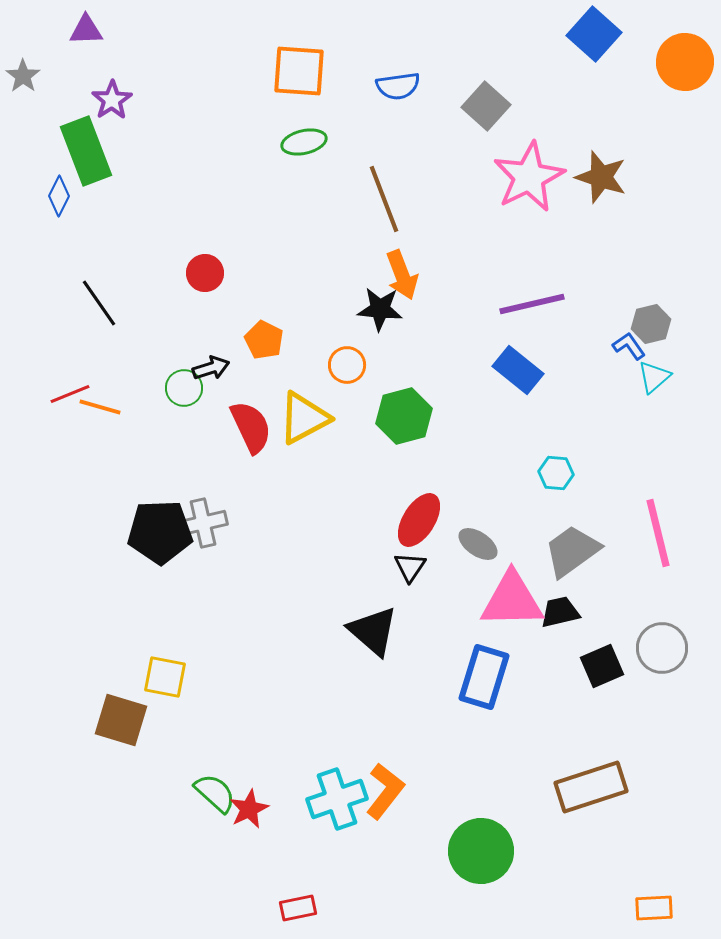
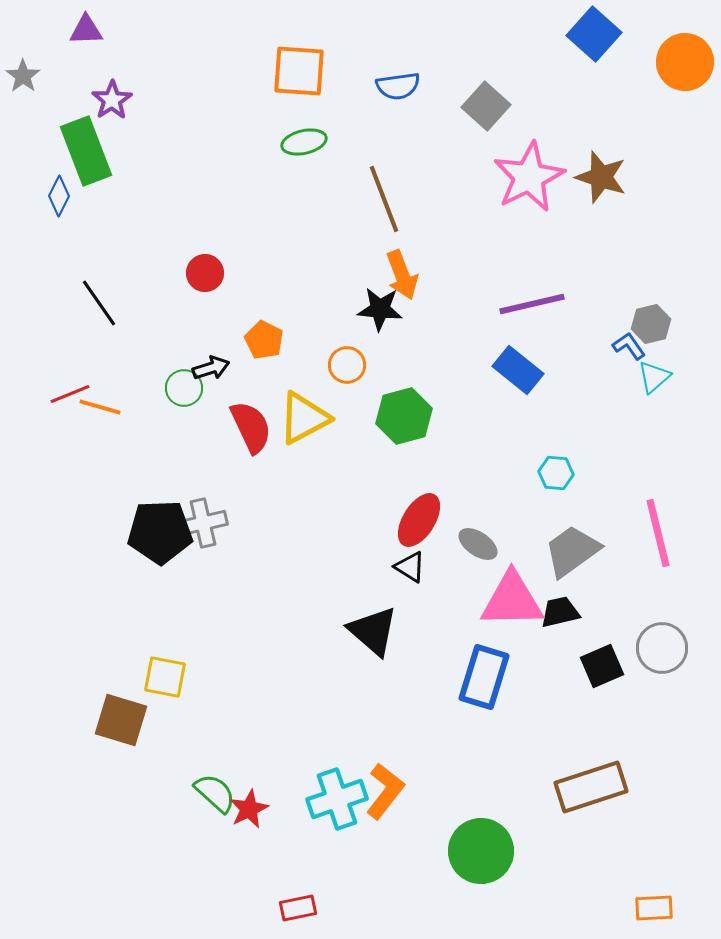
black triangle at (410, 567): rotated 32 degrees counterclockwise
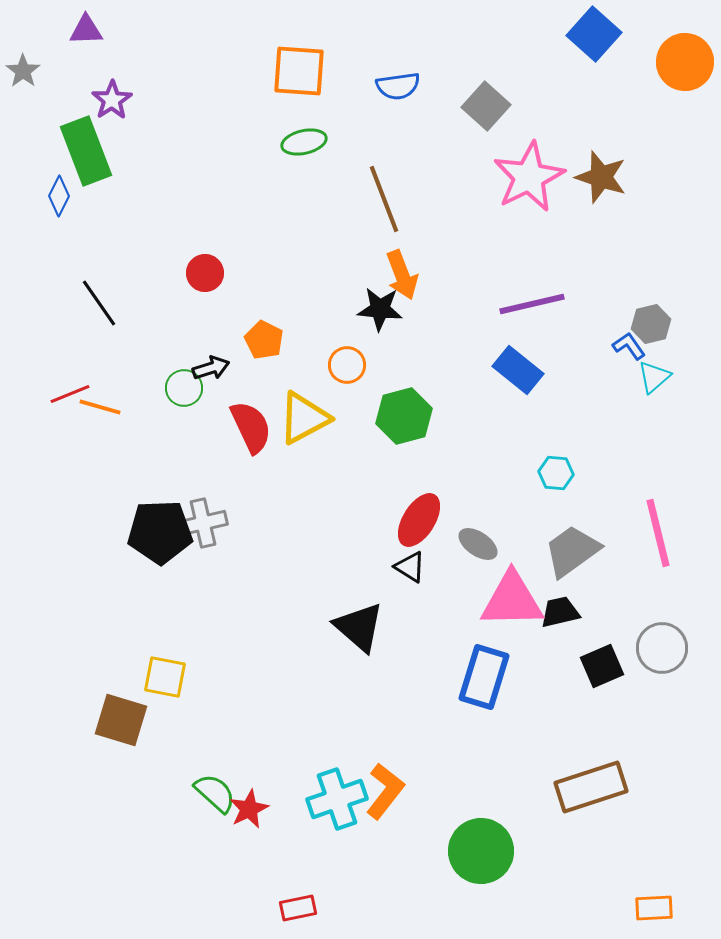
gray star at (23, 76): moved 5 px up
black triangle at (373, 631): moved 14 px left, 4 px up
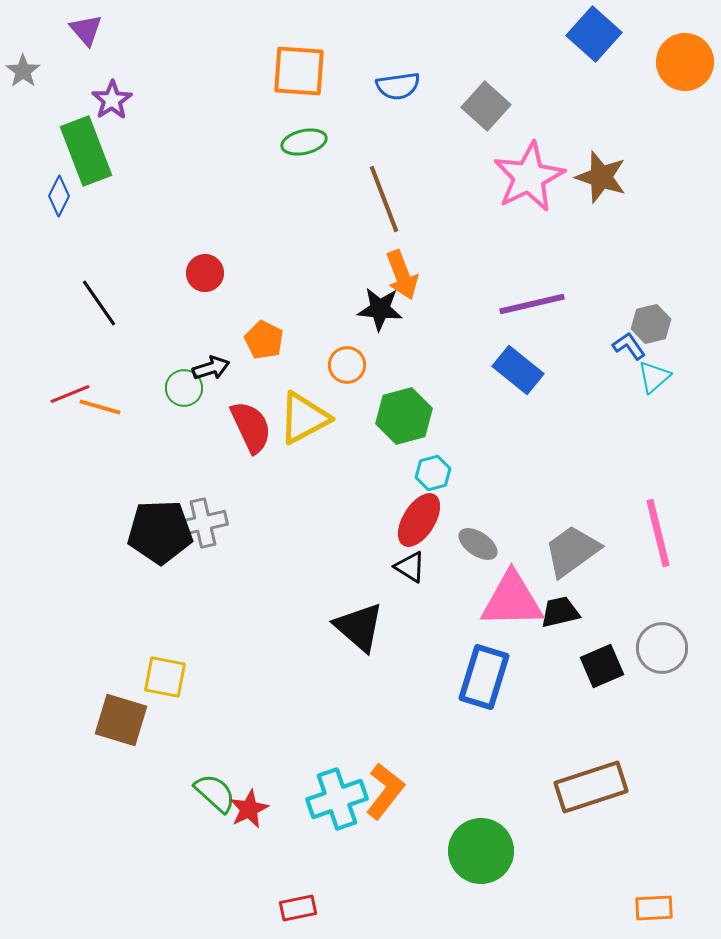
purple triangle at (86, 30): rotated 51 degrees clockwise
cyan hexagon at (556, 473): moved 123 px left; rotated 20 degrees counterclockwise
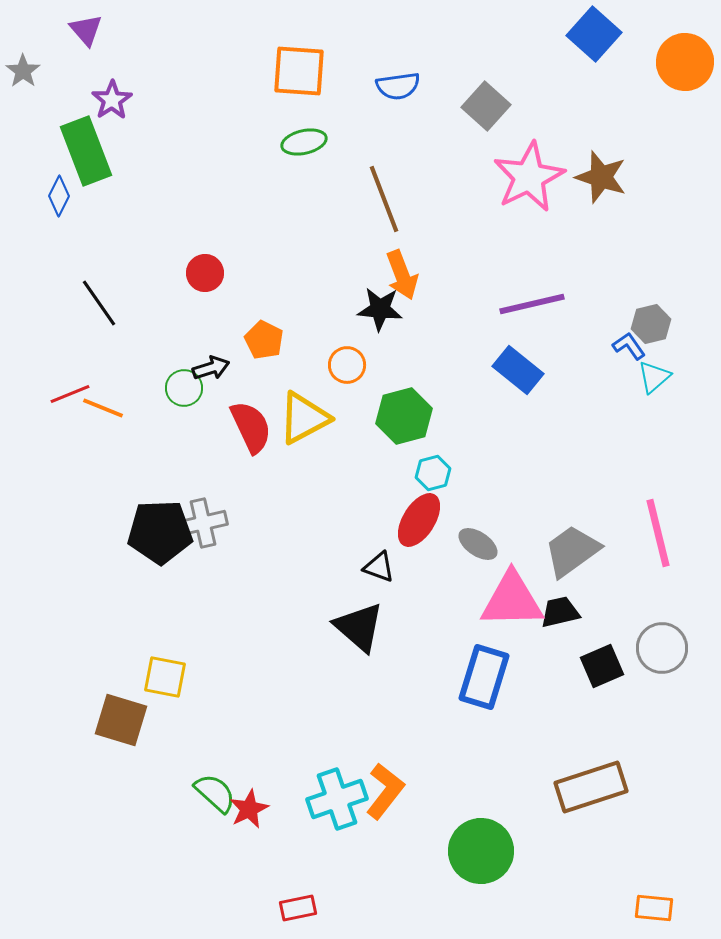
orange line at (100, 407): moved 3 px right, 1 px down; rotated 6 degrees clockwise
black triangle at (410, 567): moved 31 px left; rotated 12 degrees counterclockwise
orange rectangle at (654, 908): rotated 9 degrees clockwise
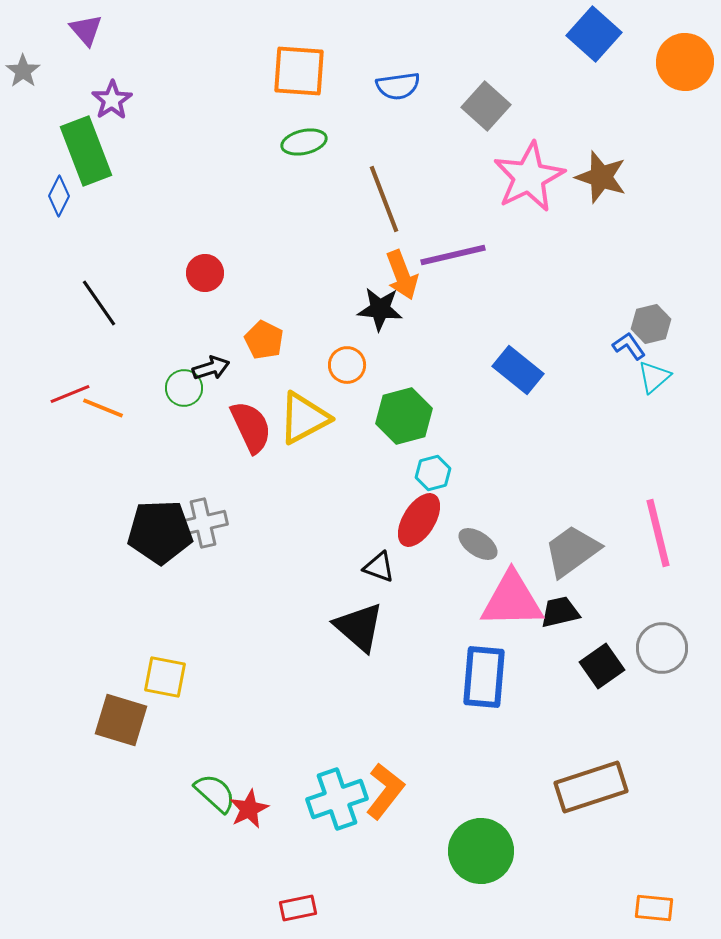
purple line at (532, 304): moved 79 px left, 49 px up
black square at (602, 666): rotated 12 degrees counterclockwise
blue rectangle at (484, 677): rotated 12 degrees counterclockwise
